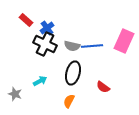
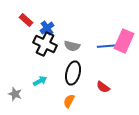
blue line: moved 16 px right
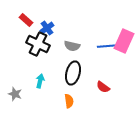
black cross: moved 7 px left
cyan arrow: rotated 48 degrees counterclockwise
orange semicircle: rotated 144 degrees clockwise
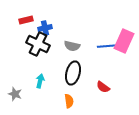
red rectangle: rotated 56 degrees counterclockwise
blue cross: moved 2 px left; rotated 24 degrees clockwise
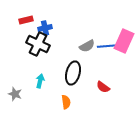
gray semicircle: moved 15 px right; rotated 42 degrees counterclockwise
orange semicircle: moved 3 px left, 1 px down
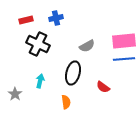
blue cross: moved 11 px right, 10 px up
pink rectangle: rotated 60 degrees clockwise
blue line: moved 16 px right, 13 px down
gray star: rotated 16 degrees clockwise
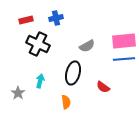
gray star: moved 3 px right, 1 px up
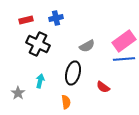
pink rectangle: rotated 30 degrees counterclockwise
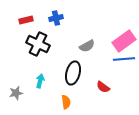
gray star: moved 2 px left; rotated 24 degrees clockwise
